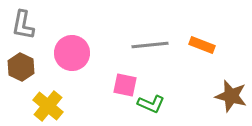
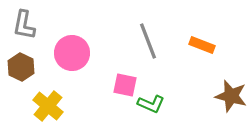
gray L-shape: moved 1 px right
gray line: moved 2 px left, 4 px up; rotated 75 degrees clockwise
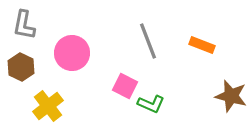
pink square: moved 1 px down; rotated 15 degrees clockwise
yellow cross: rotated 12 degrees clockwise
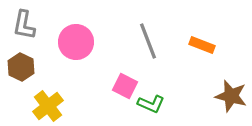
pink circle: moved 4 px right, 11 px up
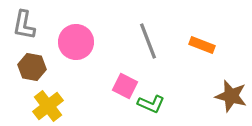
brown hexagon: moved 11 px right; rotated 16 degrees counterclockwise
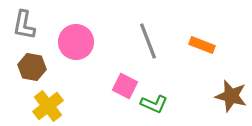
green L-shape: moved 3 px right
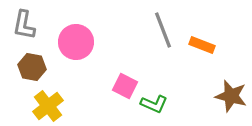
gray line: moved 15 px right, 11 px up
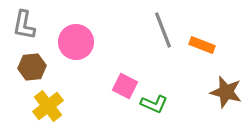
brown hexagon: rotated 16 degrees counterclockwise
brown star: moved 5 px left, 4 px up
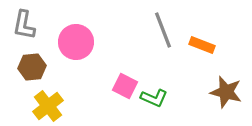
green L-shape: moved 6 px up
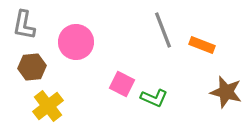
pink square: moved 3 px left, 2 px up
